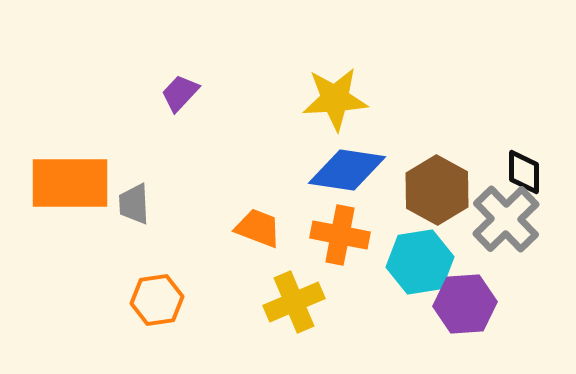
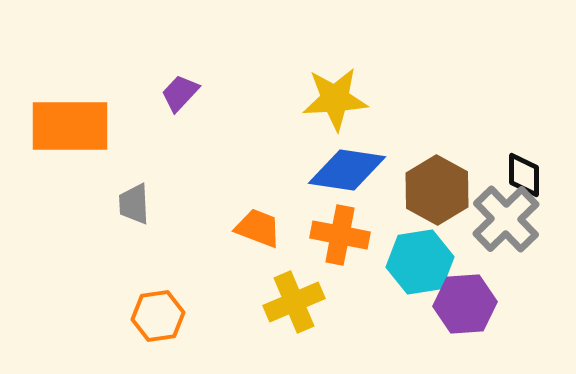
black diamond: moved 3 px down
orange rectangle: moved 57 px up
orange hexagon: moved 1 px right, 16 px down
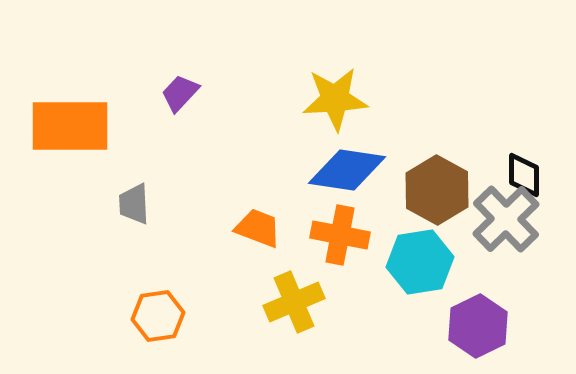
purple hexagon: moved 13 px right, 22 px down; rotated 22 degrees counterclockwise
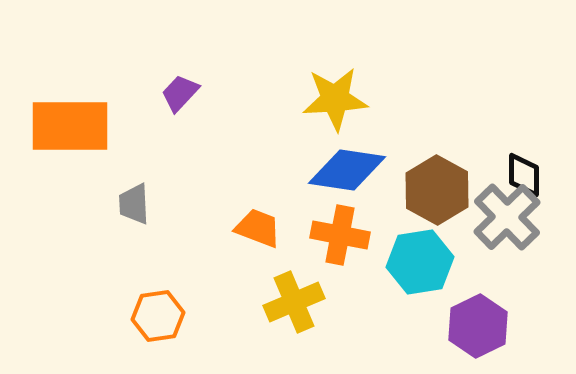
gray cross: moved 1 px right, 2 px up
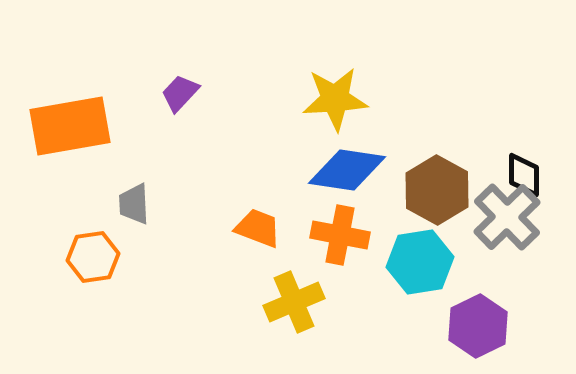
orange rectangle: rotated 10 degrees counterclockwise
orange hexagon: moved 65 px left, 59 px up
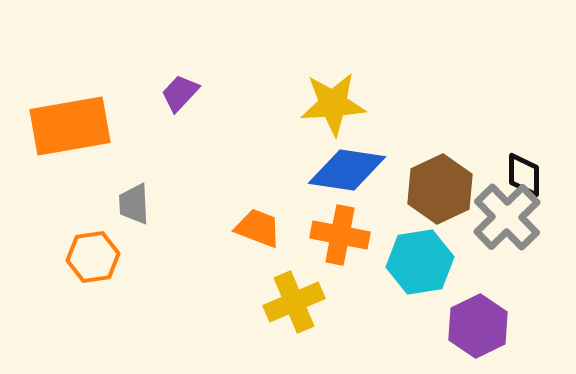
yellow star: moved 2 px left, 5 px down
brown hexagon: moved 3 px right, 1 px up; rotated 6 degrees clockwise
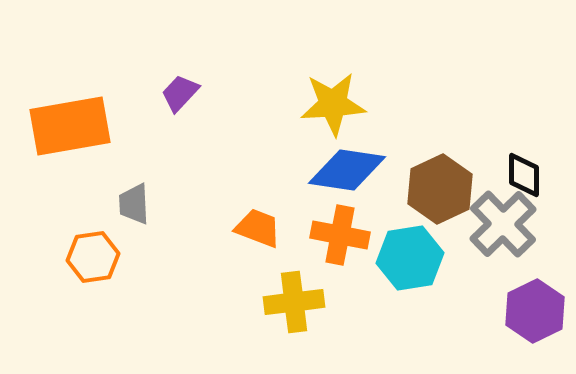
gray cross: moved 4 px left, 7 px down
cyan hexagon: moved 10 px left, 4 px up
yellow cross: rotated 16 degrees clockwise
purple hexagon: moved 57 px right, 15 px up
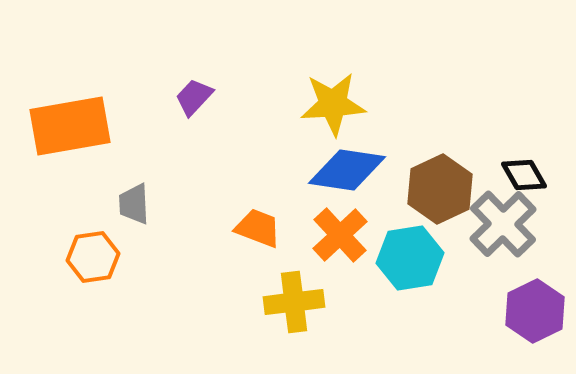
purple trapezoid: moved 14 px right, 4 px down
black diamond: rotated 30 degrees counterclockwise
orange cross: rotated 36 degrees clockwise
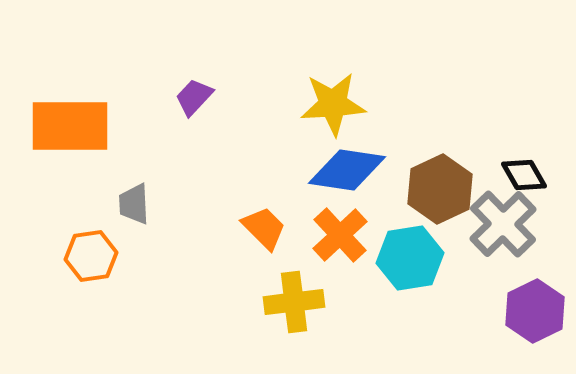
orange rectangle: rotated 10 degrees clockwise
orange trapezoid: moved 6 px right; rotated 24 degrees clockwise
orange hexagon: moved 2 px left, 1 px up
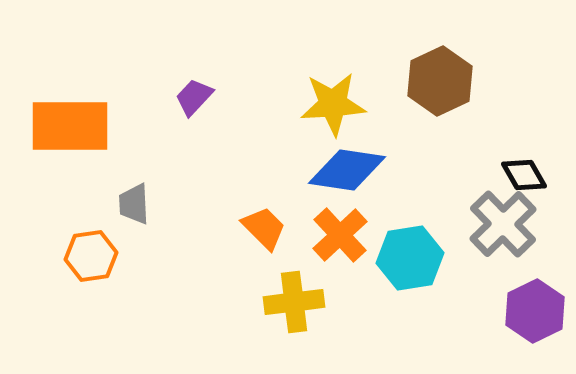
brown hexagon: moved 108 px up
